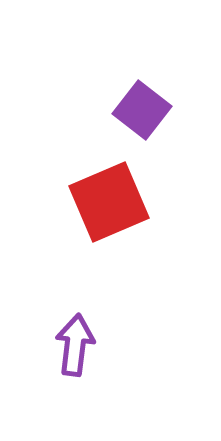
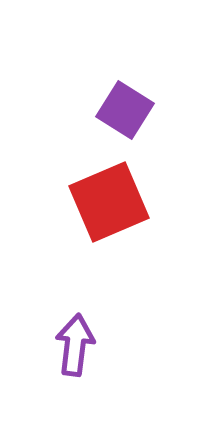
purple square: moved 17 px left; rotated 6 degrees counterclockwise
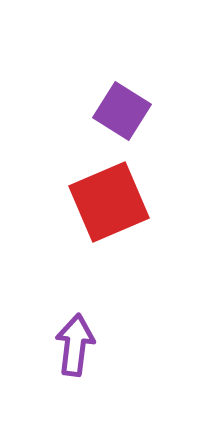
purple square: moved 3 px left, 1 px down
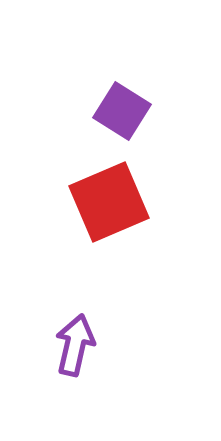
purple arrow: rotated 6 degrees clockwise
